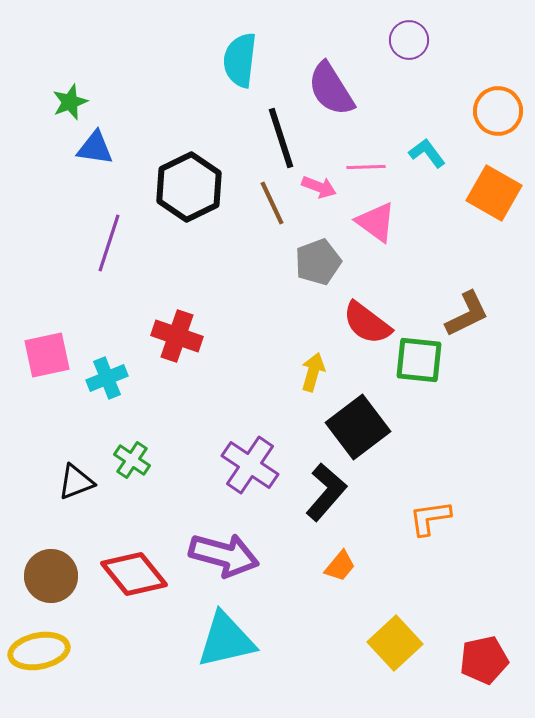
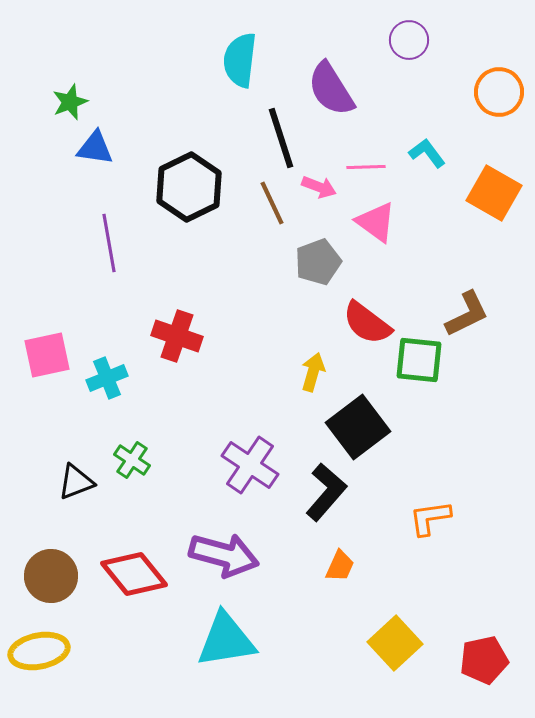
orange circle: moved 1 px right, 19 px up
purple line: rotated 28 degrees counterclockwise
orange trapezoid: rotated 16 degrees counterclockwise
cyan triangle: rotated 4 degrees clockwise
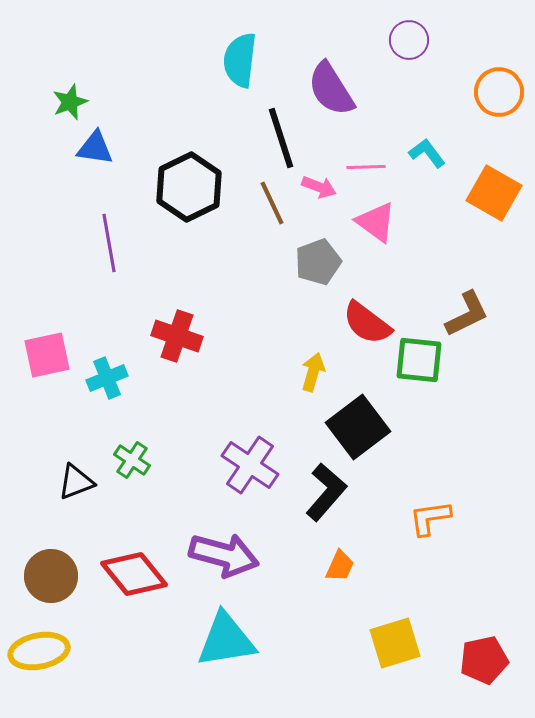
yellow square: rotated 26 degrees clockwise
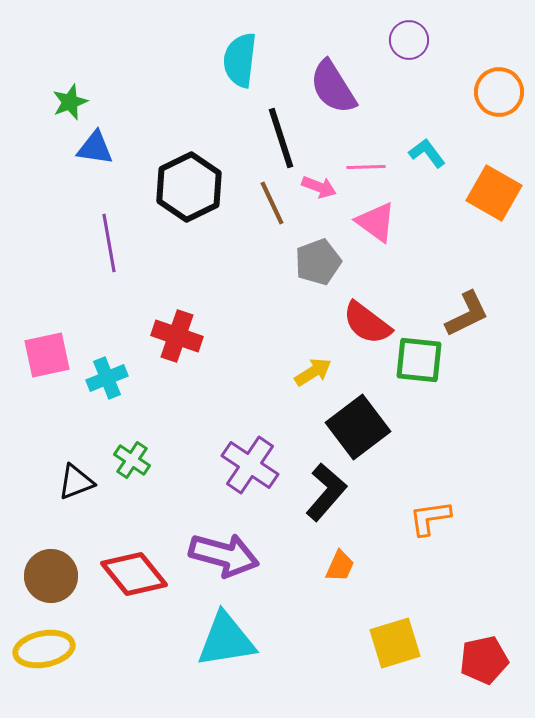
purple semicircle: moved 2 px right, 2 px up
yellow arrow: rotated 42 degrees clockwise
yellow ellipse: moved 5 px right, 2 px up
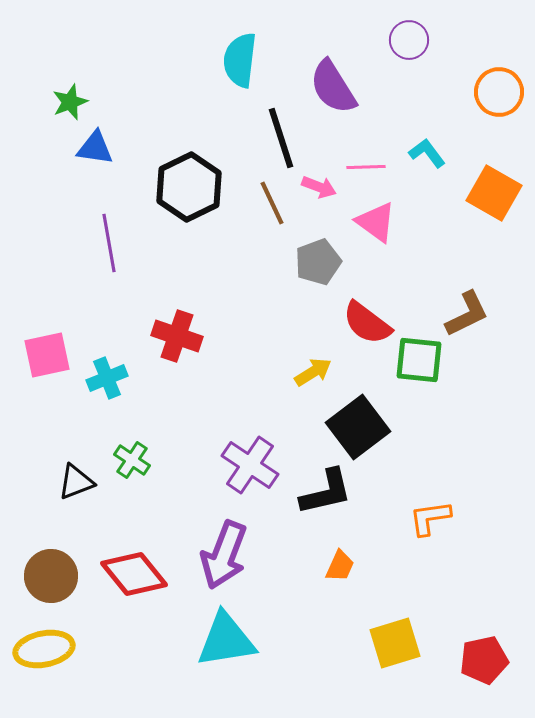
black L-shape: rotated 36 degrees clockwise
purple arrow: rotated 96 degrees clockwise
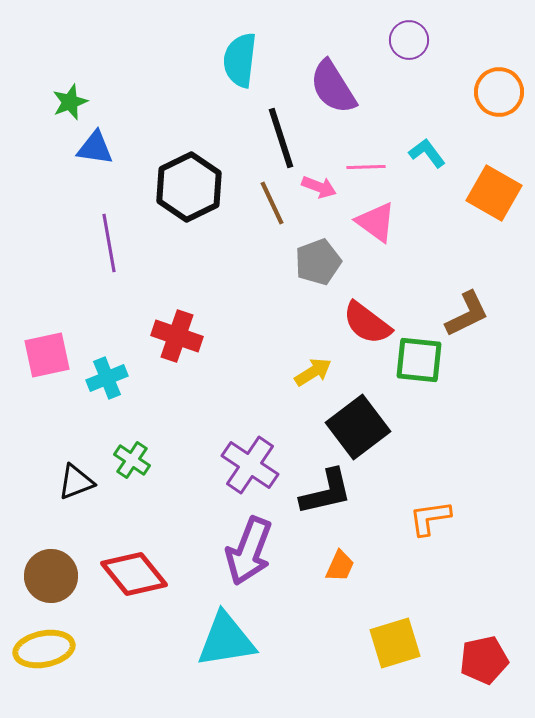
purple arrow: moved 25 px right, 4 px up
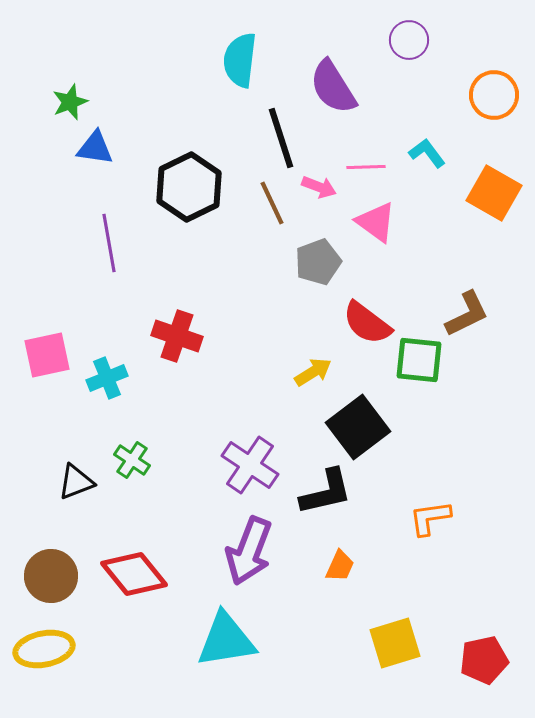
orange circle: moved 5 px left, 3 px down
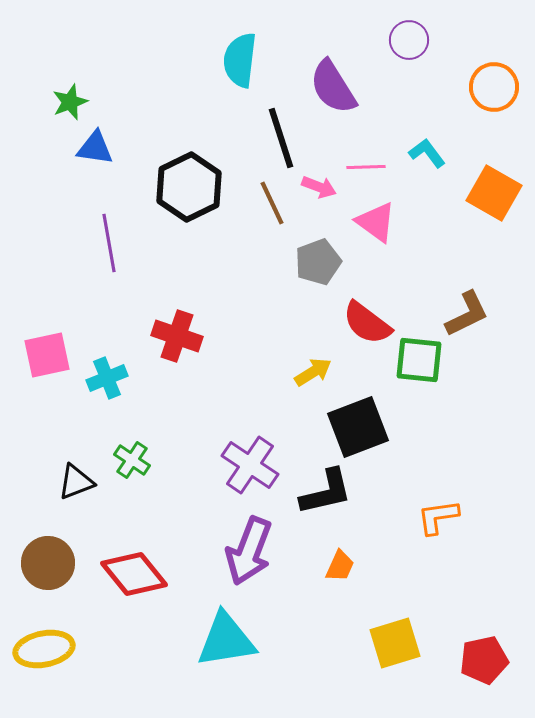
orange circle: moved 8 px up
black square: rotated 16 degrees clockwise
orange L-shape: moved 8 px right, 1 px up
brown circle: moved 3 px left, 13 px up
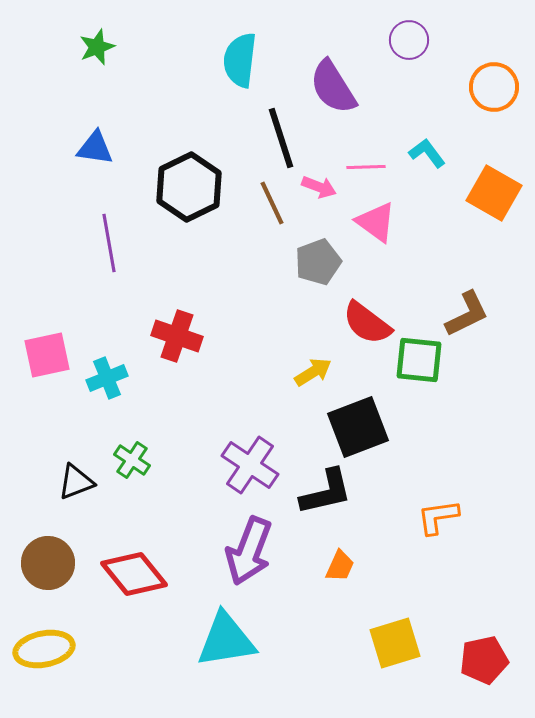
green star: moved 27 px right, 55 px up
